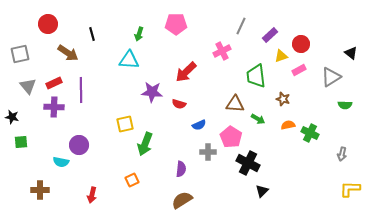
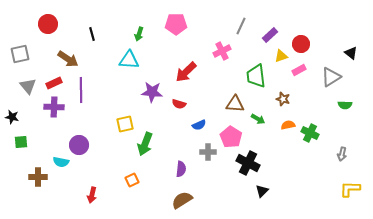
brown arrow at (68, 53): moved 6 px down
brown cross at (40, 190): moved 2 px left, 13 px up
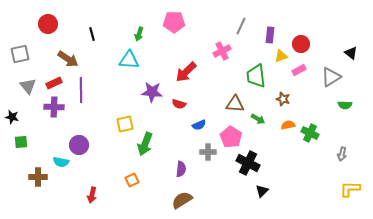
pink pentagon at (176, 24): moved 2 px left, 2 px up
purple rectangle at (270, 35): rotated 42 degrees counterclockwise
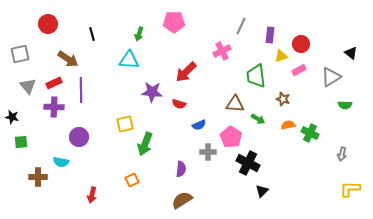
purple circle at (79, 145): moved 8 px up
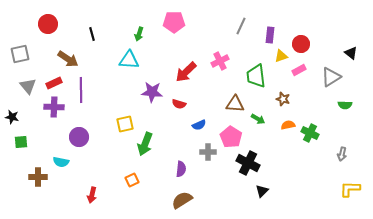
pink cross at (222, 51): moved 2 px left, 10 px down
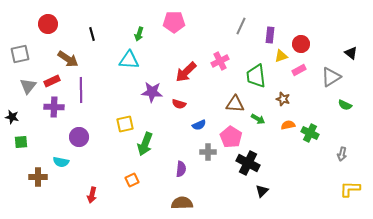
red rectangle at (54, 83): moved 2 px left, 2 px up
gray triangle at (28, 86): rotated 18 degrees clockwise
green semicircle at (345, 105): rotated 24 degrees clockwise
brown semicircle at (182, 200): moved 3 px down; rotated 30 degrees clockwise
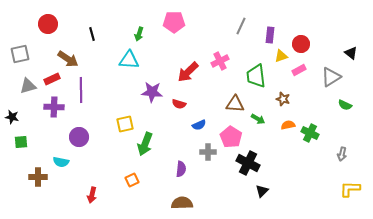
red arrow at (186, 72): moved 2 px right
red rectangle at (52, 81): moved 2 px up
gray triangle at (28, 86): rotated 36 degrees clockwise
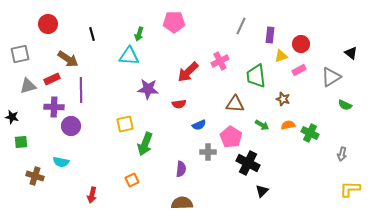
cyan triangle at (129, 60): moved 4 px up
purple star at (152, 92): moved 4 px left, 3 px up
red semicircle at (179, 104): rotated 24 degrees counterclockwise
green arrow at (258, 119): moved 4 px right, 6 px down
purple circle at (79, 137): moved 8 px left, 11 px up
brown cross at (38, 177): moved 3 px left, 1 px up; rotated 18 degrees clockwise
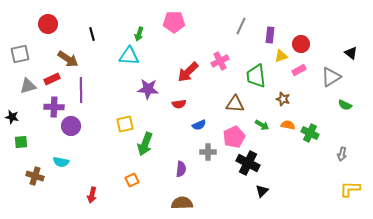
orange semicircle at (288, 125): rotated 24 degrees clockwise
pink pentagon at (231, 137): moved 3 px right; rotated 15 degrees clockwise
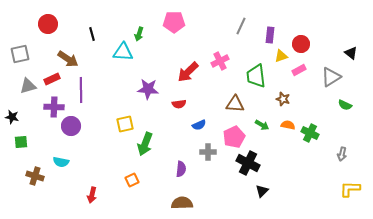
cyan triangle at (129, 56): moved 6 px left, 4 px up
